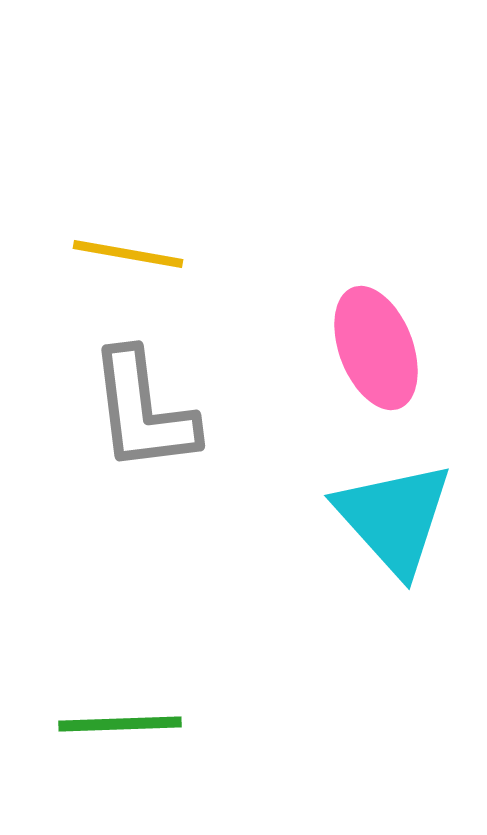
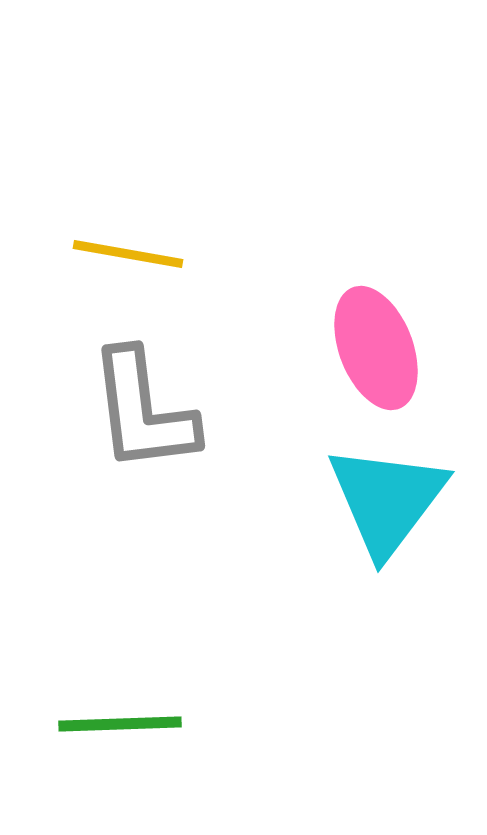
cyan triangle: moved 7 px left, 18 px up; rotated 19 degrees clockwise
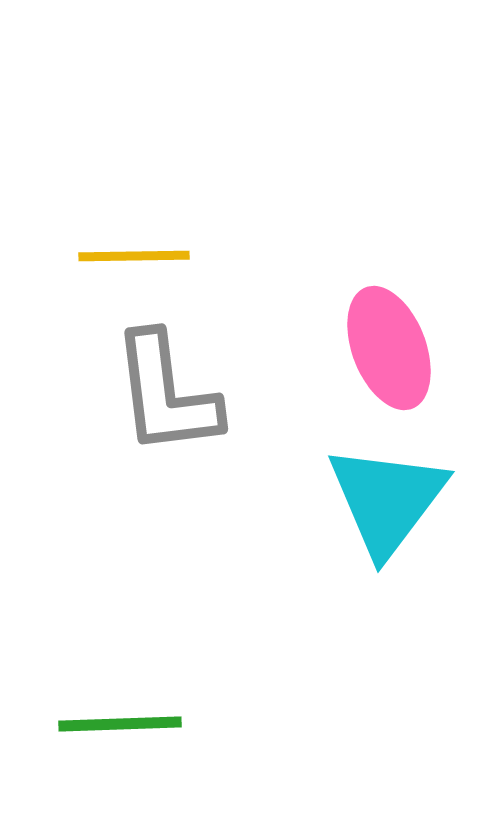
yellow line: moved 6 px right, 2 px down; rotated 11 degrees counterclockwise
pink ellipse: moved 13 px right
gray L-shape: moved 23 px right, 17 px up
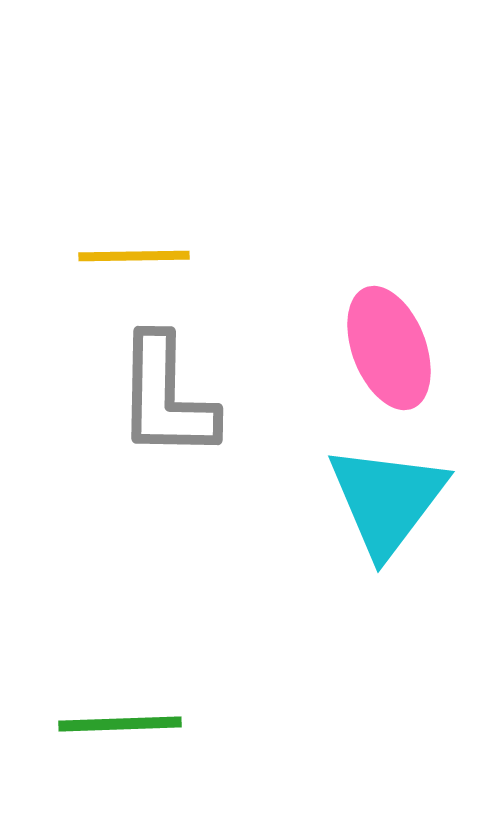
gray L-shape: moved 3 px down; rotated 8 degrees clockwise
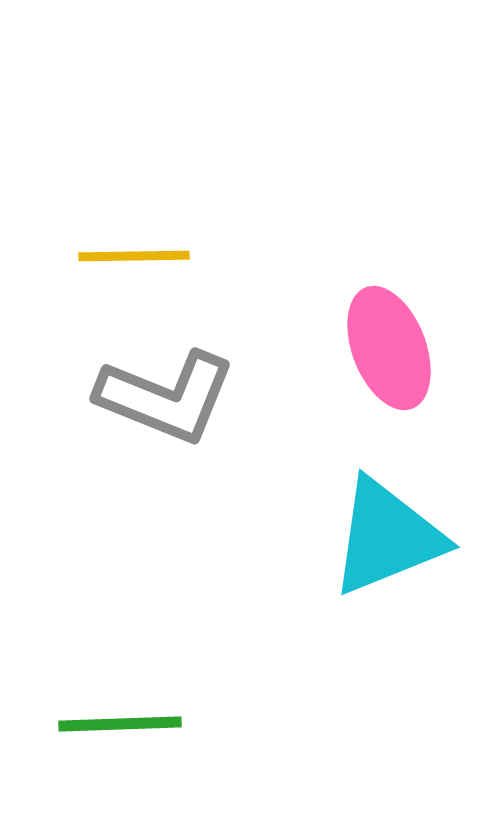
gray L-shape: rotated 69 degrees counterclockwise
cyan triangle: moved 37 px down; rotated 31 degrees clockwise
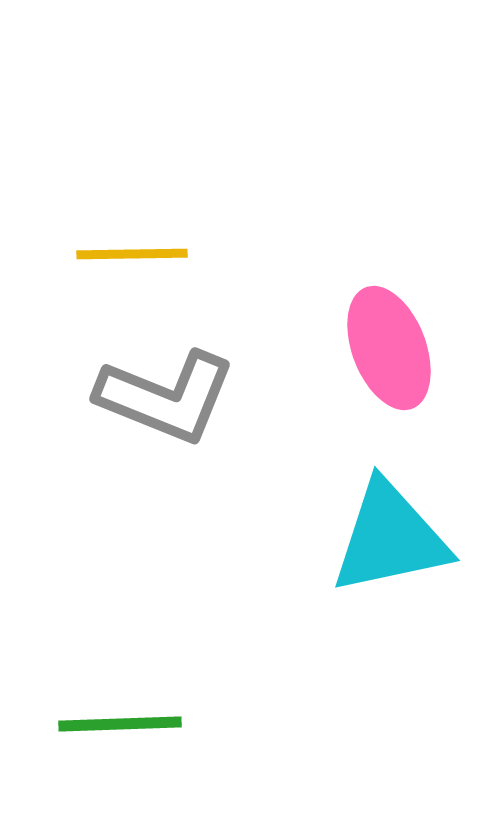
yellow line: moved 2 px left, 2 px up
cyan triangle: moved 3 px right, 1 px down; rotated 10 degrees clockwise
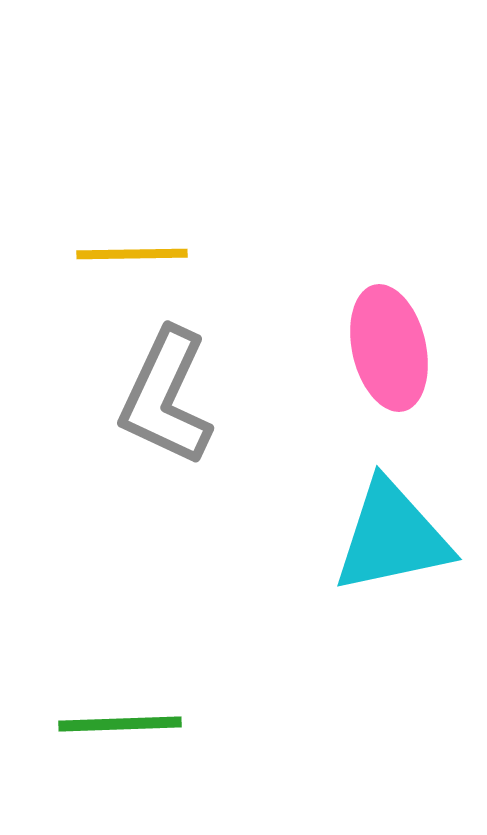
pink ellipse: rotated 8 degrees clockwise
gray L-shape: rotated 93 degrees clockwise
cyan triangle: moved 2 px right, 1 px up
